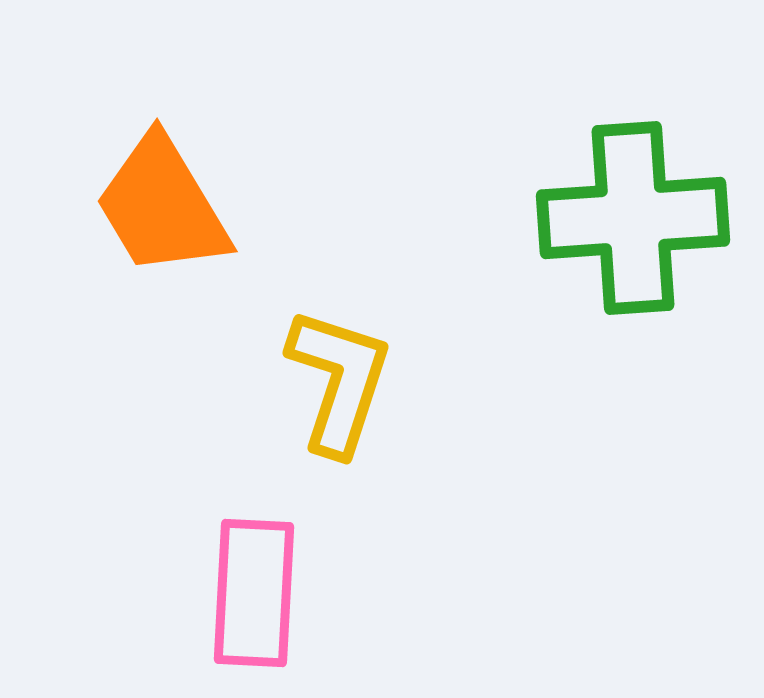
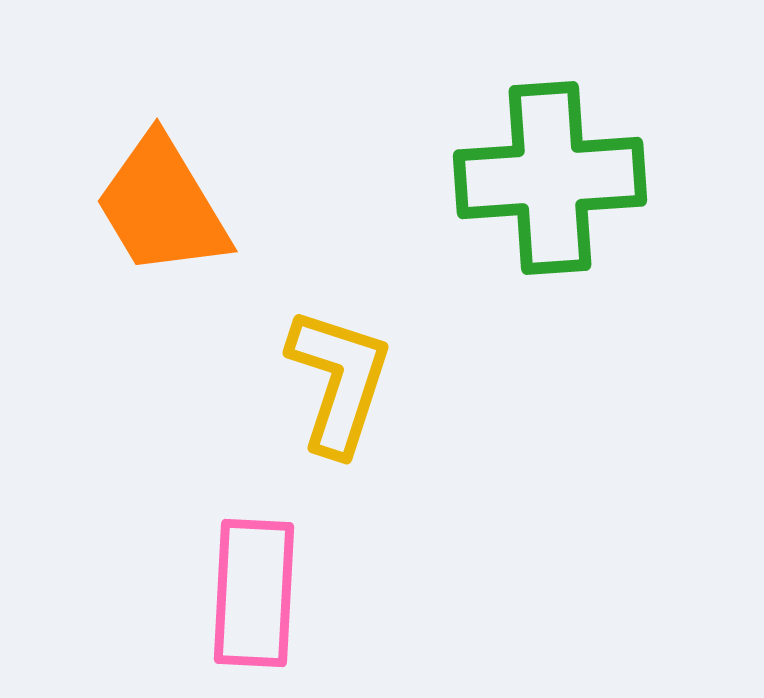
green cross: moved 83 px left, 40 px up
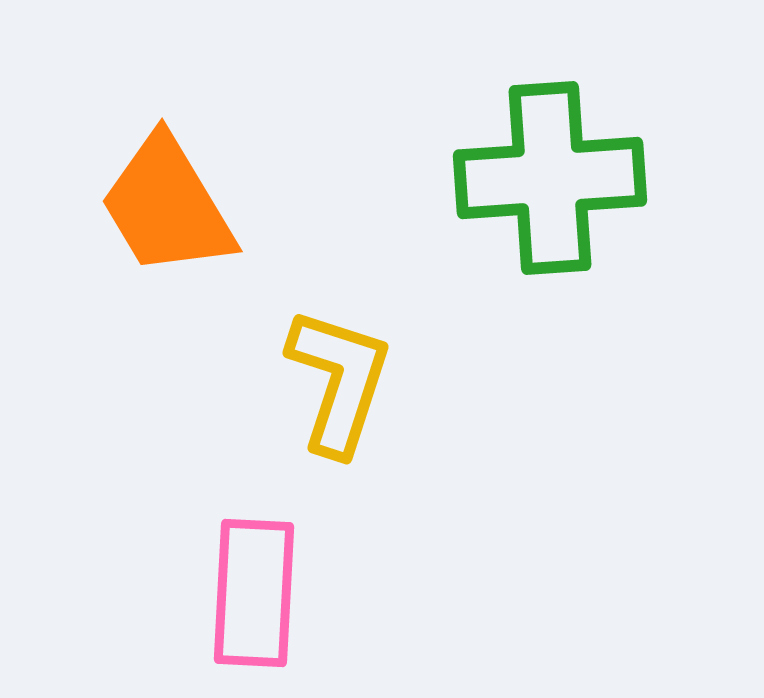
orange trapezoid: moved 5 px right
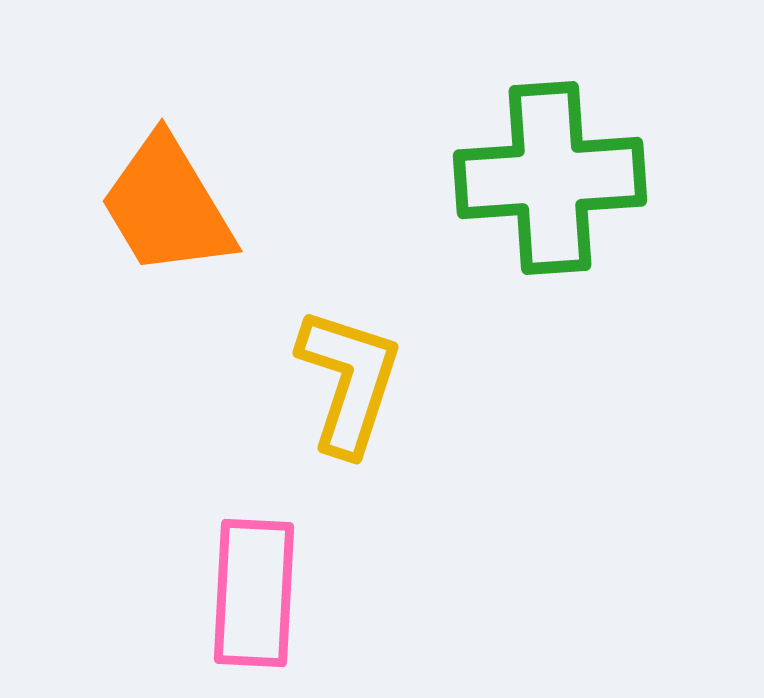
yellow L-shape: moved 10 px right
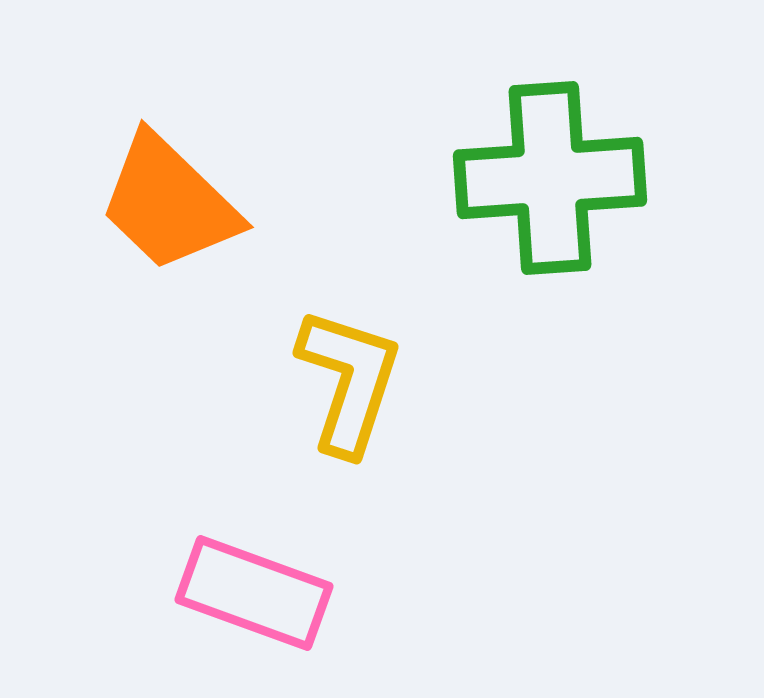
orange trapezoid: moved 2 px right, 3 px up; rotated 15 degrees counterclockwise
pink rectangle: rotated 73 degrees counterclockwise
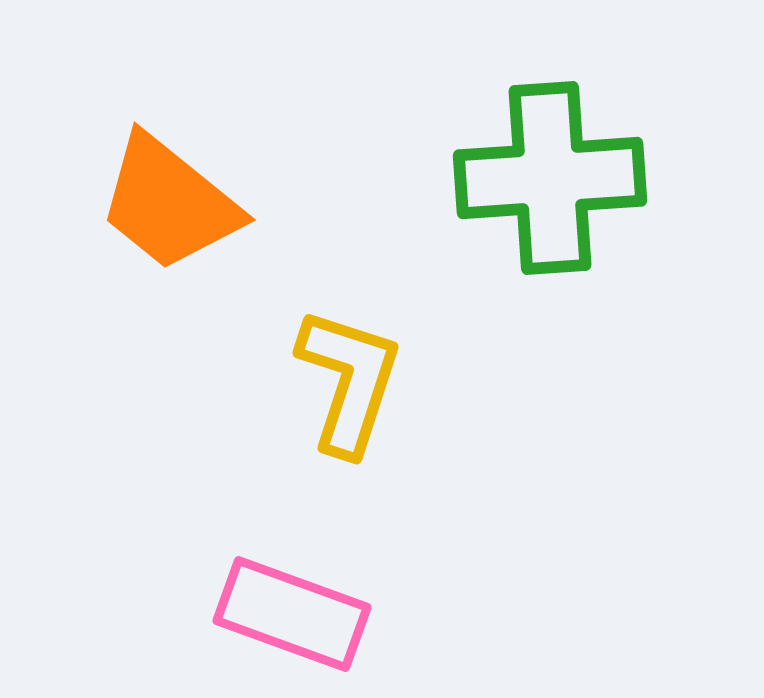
orange trapezoid: rotated 5 degrees counterclockwise
pink rectangle: moved 38 px right, 21 px down
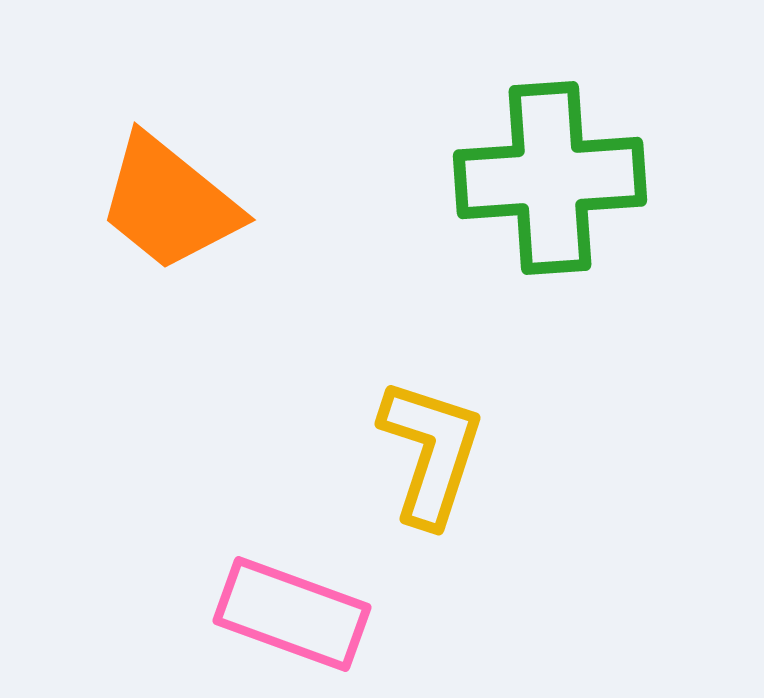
yellow L-shape: moved 82 px right, 71 px down
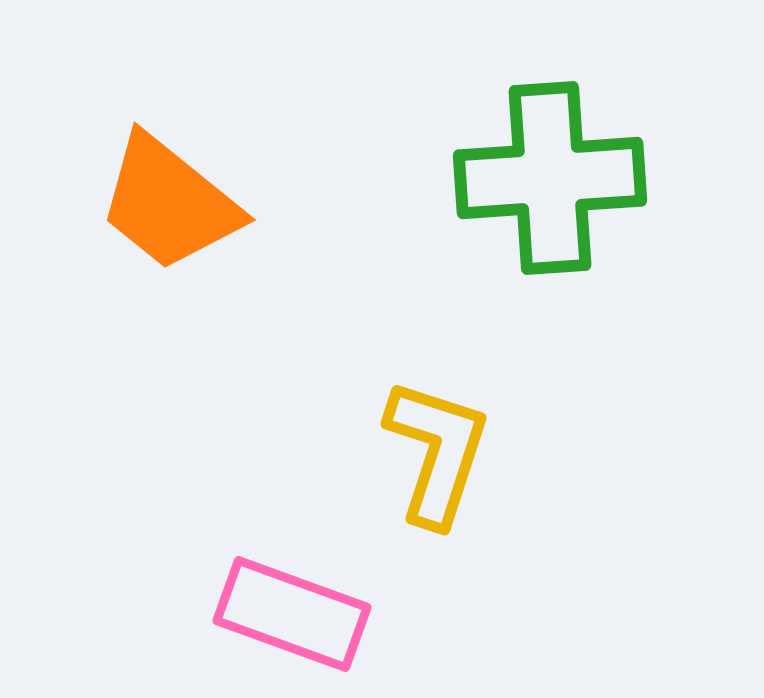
yellow L-shape: moved 6 px right
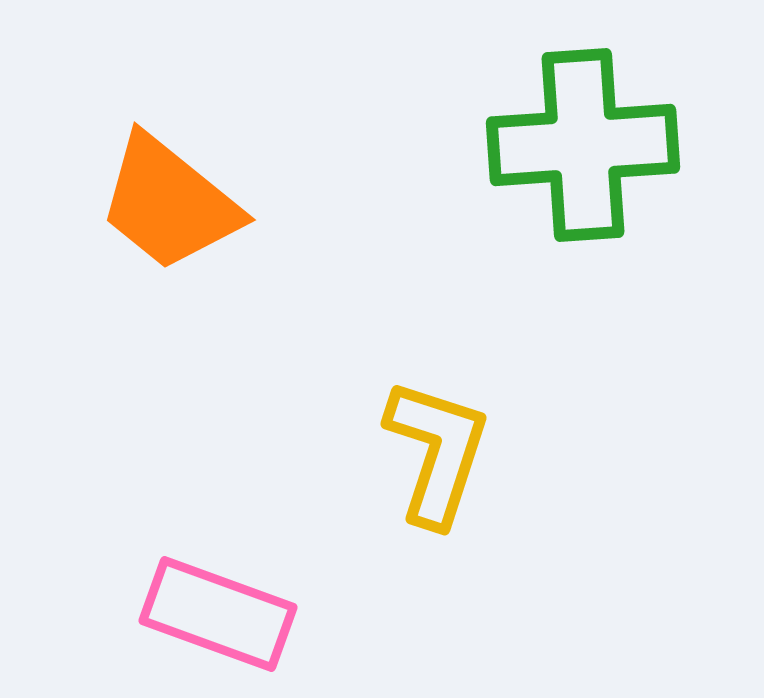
green cross: moved 33 px right, 33 px up
pink rectangle: moved 74 px left
